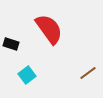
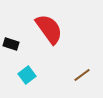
brown line: moved 6 px left, 2 px down
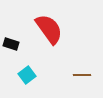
brown line: rotated 36 degrees clockwise
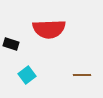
red semicircle: rotated 124 degrees clockwise
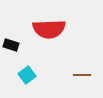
black rectangle: moved 1 px down
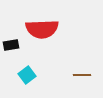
red semicircle: moved 7 px left
black rectangle: rotated 28 degrees counterclockwise
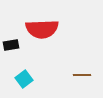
cyan square: moved 3 px left, 4 px down
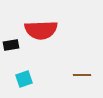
red semicircle: moved 1 px left, 1 px down
cyan square: rotated 18 degrees clockwise
